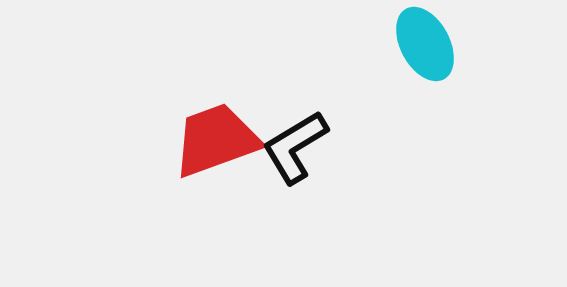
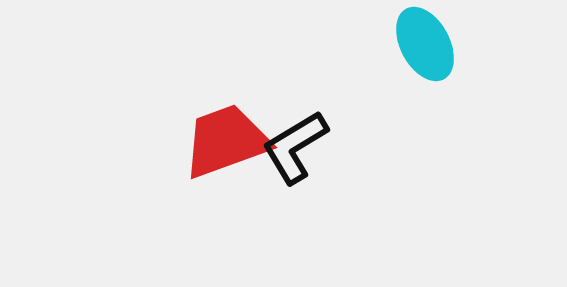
red trapezoid: moved 10 px right, 1 px down
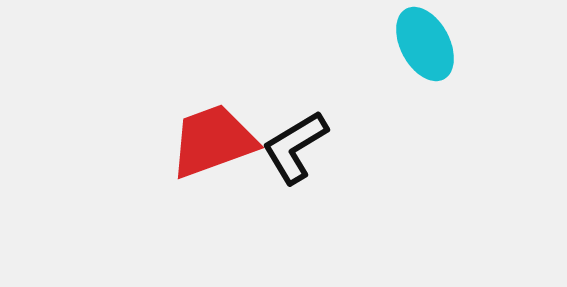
red trapezoid: moved 13 px left
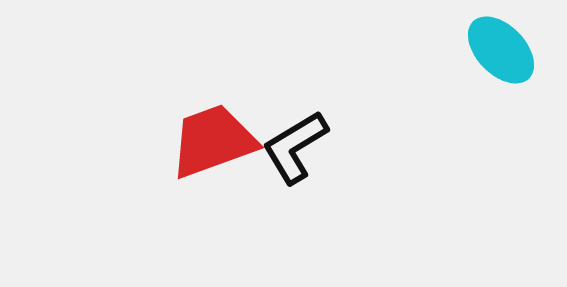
cyan ellipse: moved 76 px right, 6 px down; rotated 16 degrees counterclockwise
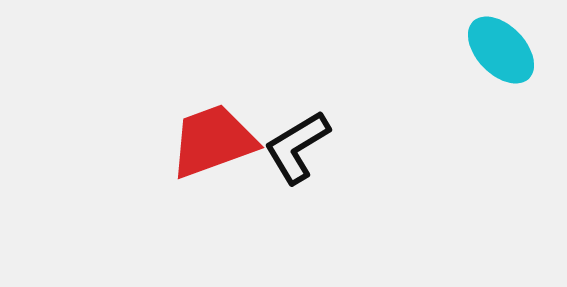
black L-shape: moved 2 px right
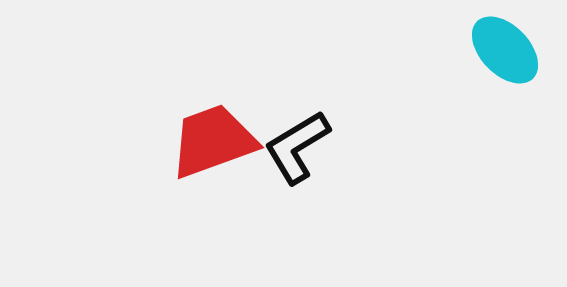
cyan ellipse: moved 4 px right
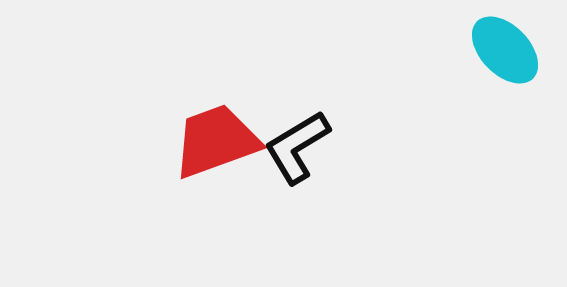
red trapezoid: moved 3 px right
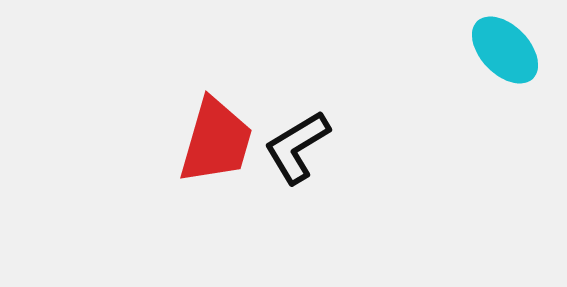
red trapezoid: rotated 126 degrees clockwise
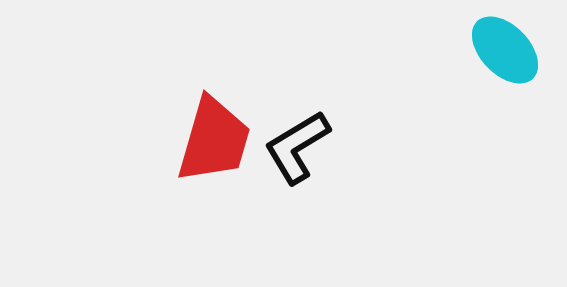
red trapezoid: moved 2 px left, 1 px up
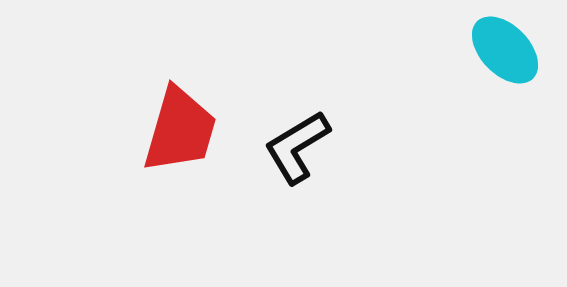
red trapezoid: moved 34 px left, 10 px up
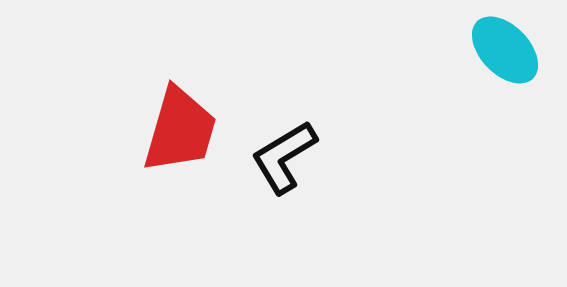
black L-shape: moved 13 px left, 10 px down
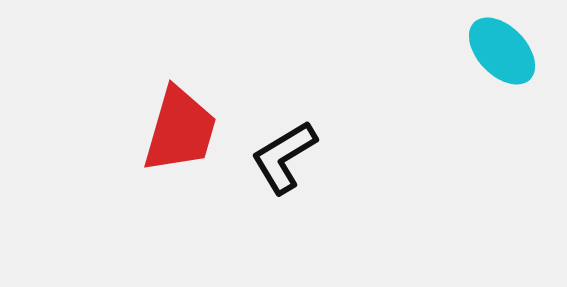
cyan ellipse: moved 3 px left, 1 px down
